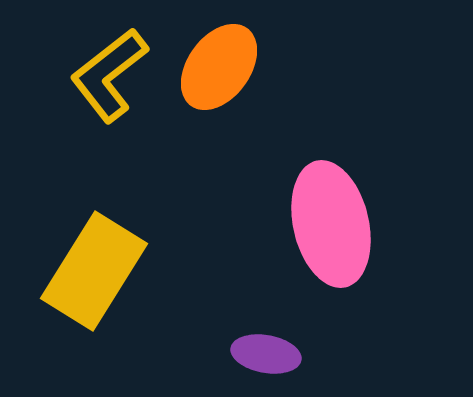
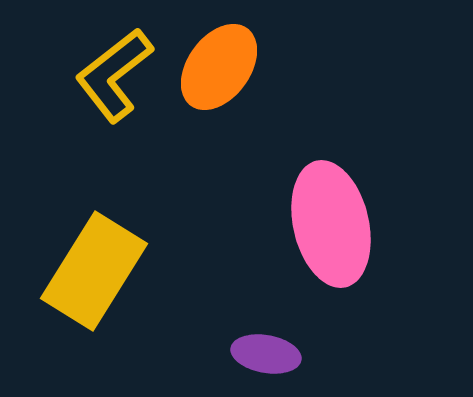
yellow L-shape: moved 5 px right
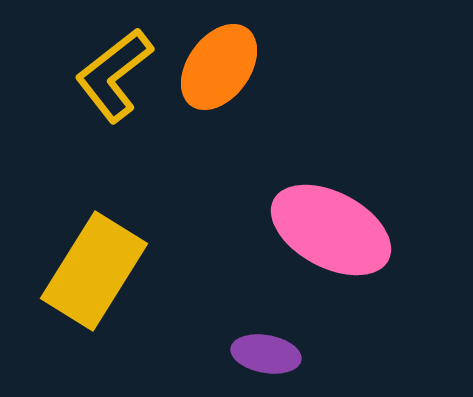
pink ellipse: moved 6 px down; rotated 49 degrees counterclockwise
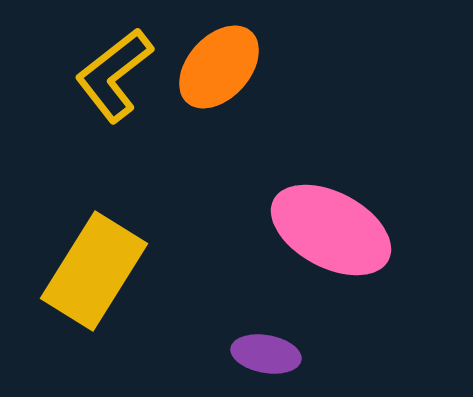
orange ellipse: rotated 6 degrees clockwise
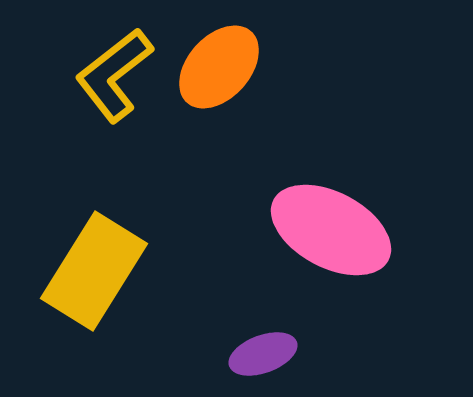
purple ellipse: moved 3 px left; rotated 30 degrees counterclockwise
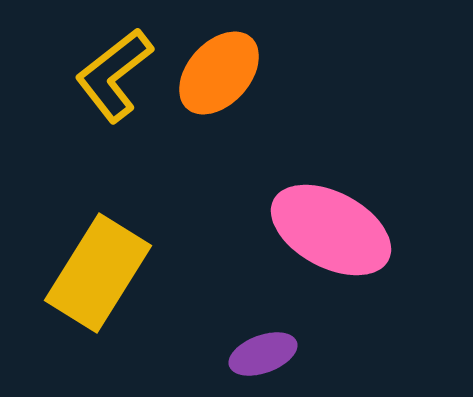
orange ellipse: moved 6 px down
yellow rectangle: moved 4 px right, 2 px down
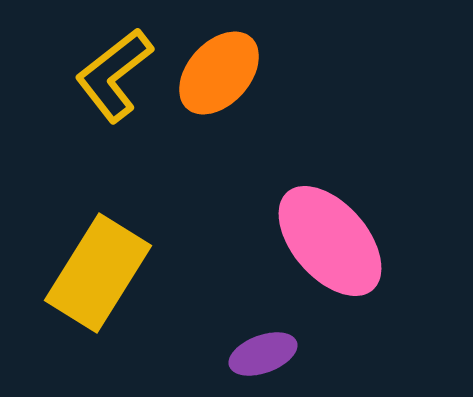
pink ellipse: moved 1 px left, 11 px down; rotated 21 degrees clockwise
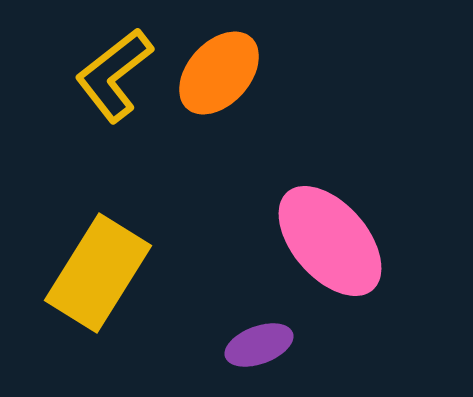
purple ellipse: moved 4 px left, 9 px up
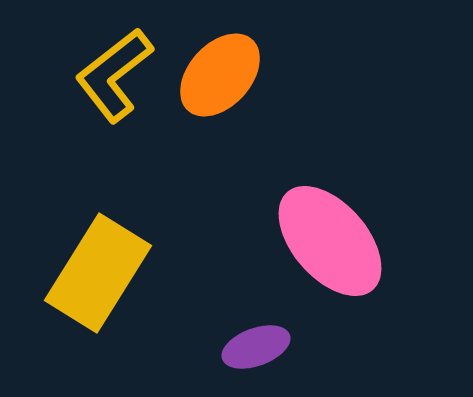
orange ellipse: moved 1 px right, 2 px down
purple ellipse: moved 3 px left, 2 px down
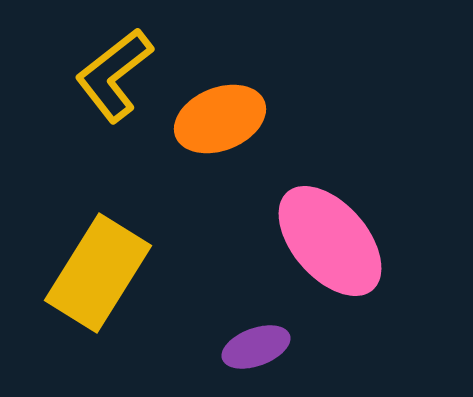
orange ellipse: moved 44 px down; rotated 26 degrees clockwise
